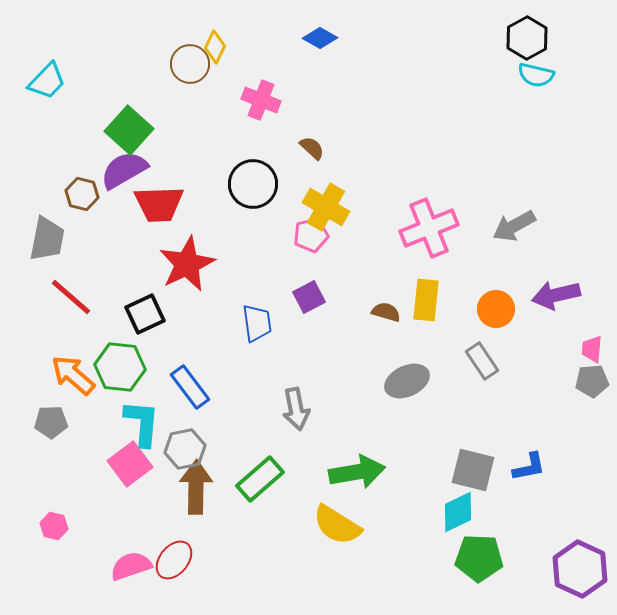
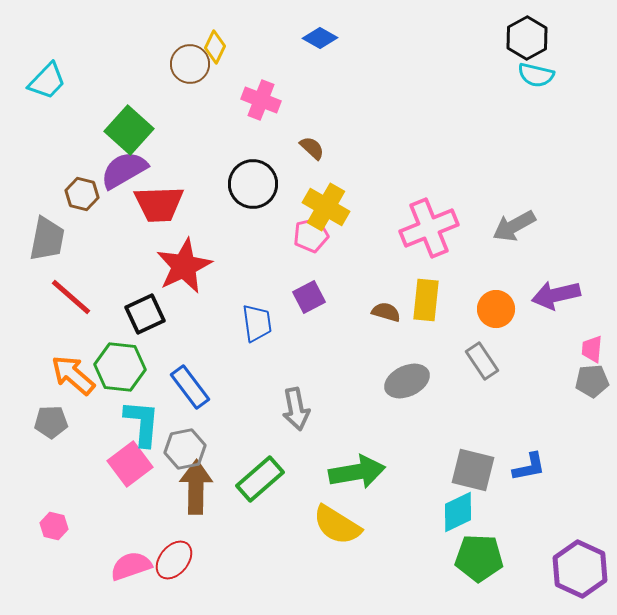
red star at (187, 264): moved 3 px left, 2 px down
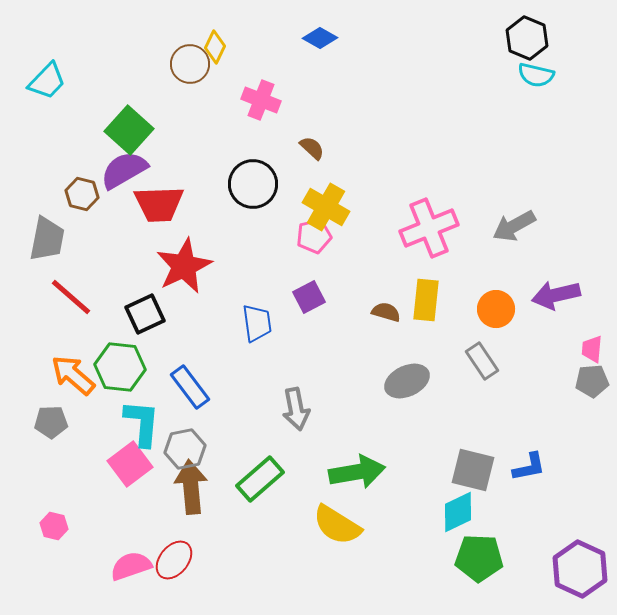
black hexagon at (527, 38): rotated 9 degrees counterclockwise
pink pentagon at (311, 235): moved 3 px right, 1 px down
brown arrow at (196, 487): moved 5 px left; rotated 6 degrees counterclockwise
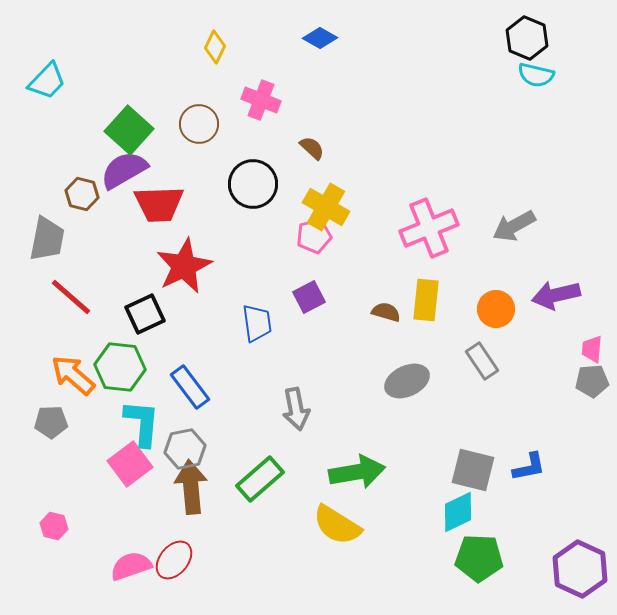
brown circle at (190, 64): moved 9 px right, 60 px down
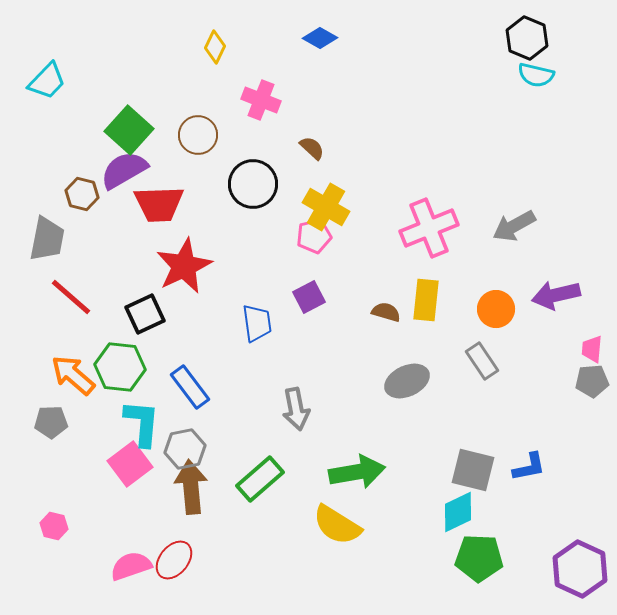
brown circle at (199, 124): moved 1 px left, 11 px down
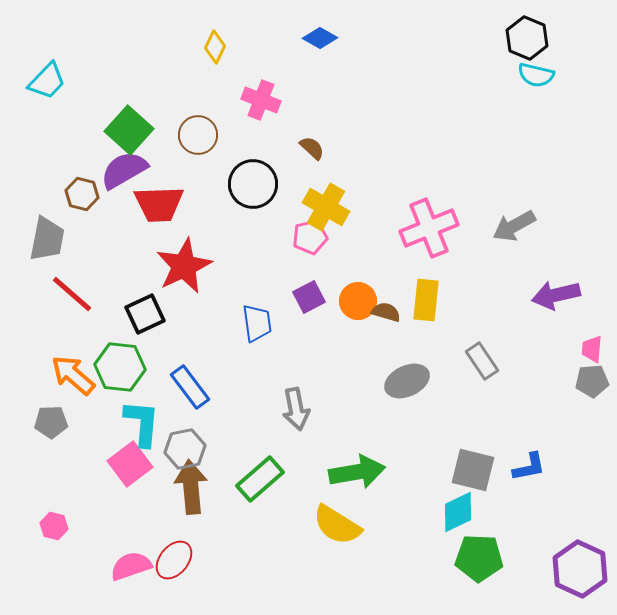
pink pentagon at (314, 236): moved 4 px left, 1 px down
red line at (71, 297): moved 1 px right, 3 px up
orange circle at (496, 309): moved 138 px left, 8 px up
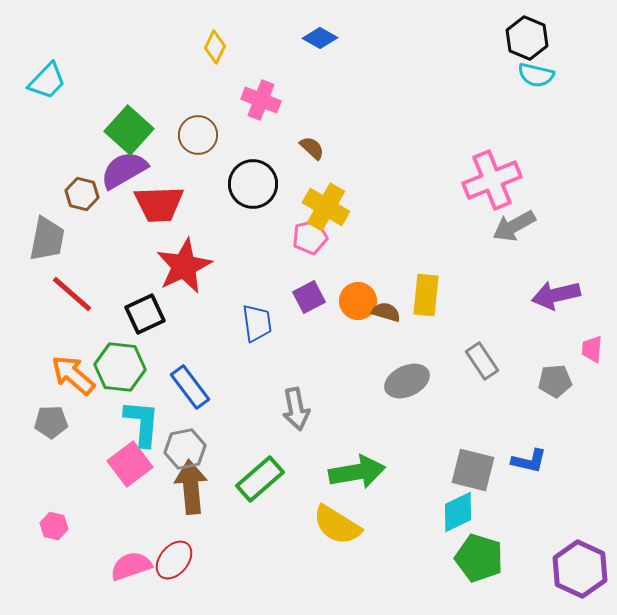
pink cross at (429, 228): moved 63 px right, 48 px up
yellow rectangle at (426, 300): moved 5 px up
gray pentagon at (592, 381): moved 37 px left
blue L-shape at (529, 467): moved 6 px up; rotated 24 degrees clockwise
green pentagon at (479, 558): rotated 15 degrees clockwise
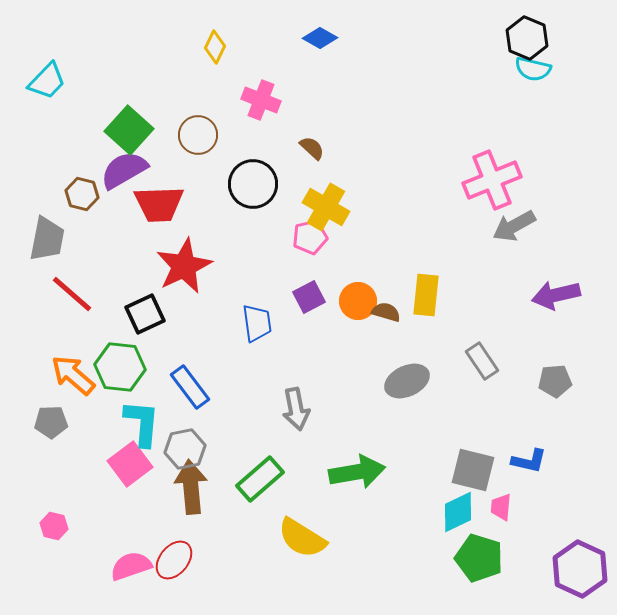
cyan semicircle at (536, 75): moved 3 px left, 6 px up
pink trapezoid at (592, 349): moved 91 px left, 158 px down
yellow semicircle at (337, 525): moved 35 px left, 13 px down
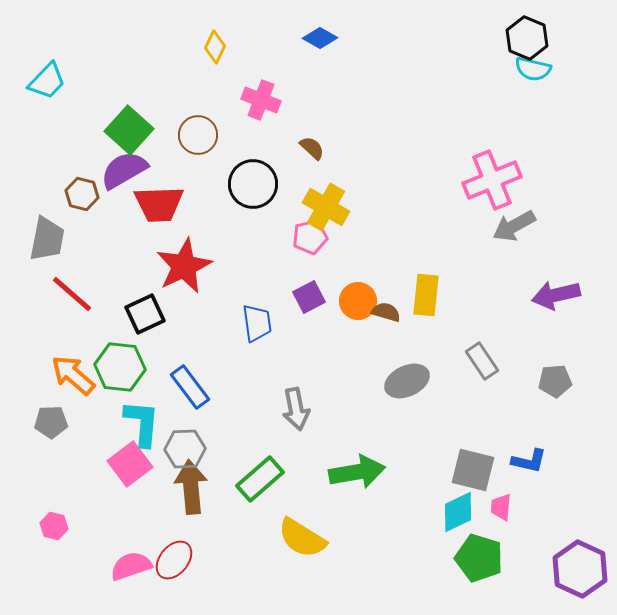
gray hexagon at (185, 449): rotated 9 degrees clockwise
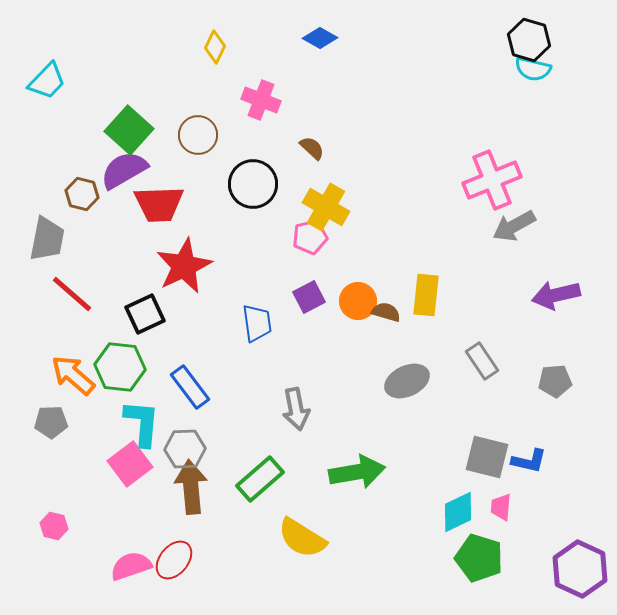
black hexagon at (527, 38): moved 2 px right, 2 px down; rotated 6 degrees counterclockwise
gray square at (473, 470): moved 14 px right, 13 px up
